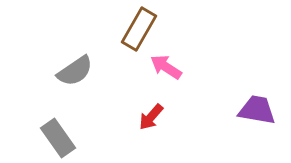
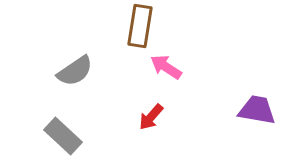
brown rectangle: moved 1 px right, 3 px up; rotated 21 degrees counterclockwise
gray rectangle: moved 5 px right, 2 px up; rotated 12 degrees counterclockwise
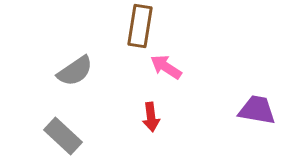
red arrow: rotated 48 degrees counterclockwise
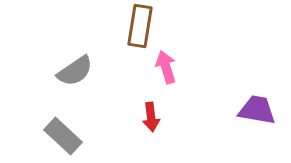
pink arrow: rotated 40 degrees clockwise
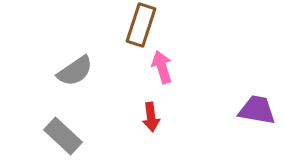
brown rectangle: moved 1 px right, 1 px up; rotated 9 degrees clockwise
pink arrow: moved 4 px left
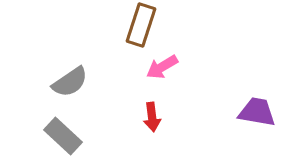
pink arrow: rotated 104 degrees counterclockwise
gray semicircle: moved 5 px left, 11 px down
purple trapezoid: moved 2 px down
red arrow: moved 1 px right
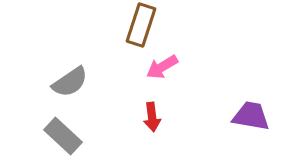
purple trapezoid: moved 6 px left, 4 px down
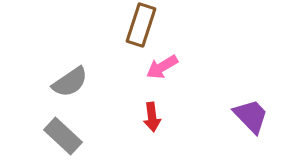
purple trapezoid: rotated 36 degrees clockwise
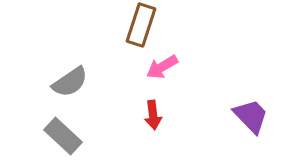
red arrow: moved 1 px right, 2 px up
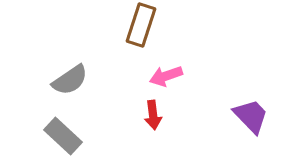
pink arrow: moved 4 px right, 9 px down; rotated 12 degrees clockwise
gray semicircle: moved 2 px up
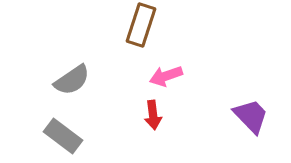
gray semicircle: moved 2 px right
gray rectangle: rotated 6 degrees counterclockwise
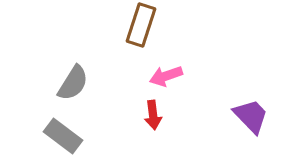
gray semicircle: moved 1 px right, 3 px down; rotated 24 degrees counterclockwise
